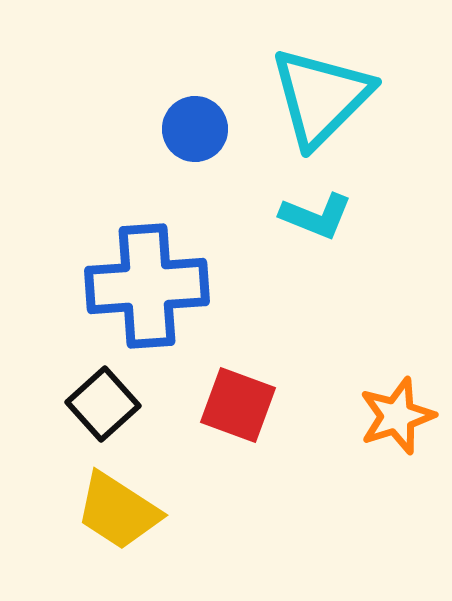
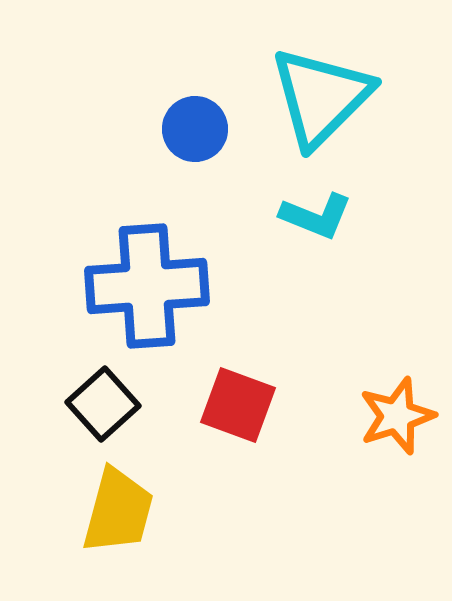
yellow trapezoid: rotated 108 degrees counterclockwise
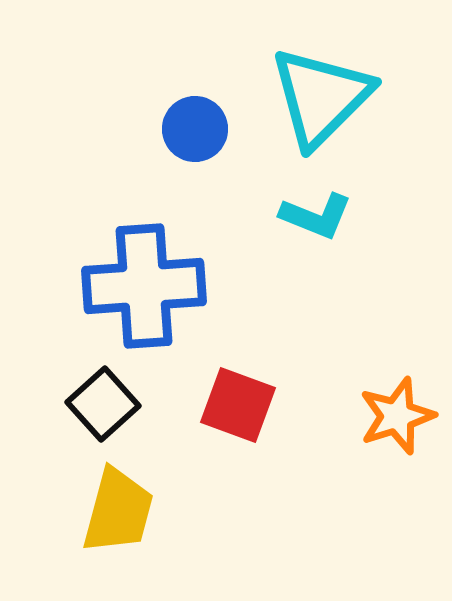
blue cross: moved 3 px left
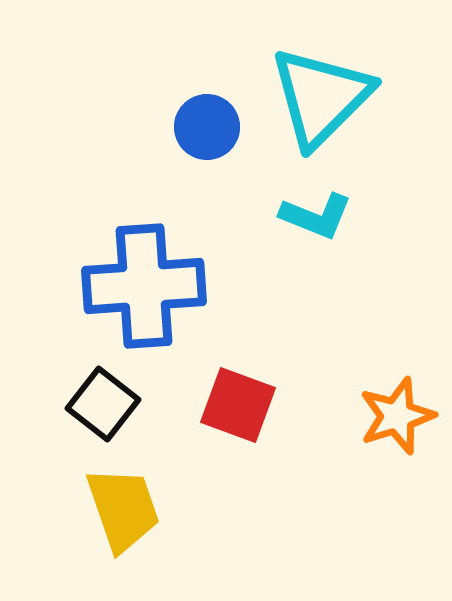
blue circle: moved 12 px right, 2 px up
black square: rotated 10 degrees counterclockwise
yellow trapezoid: moved 5 px right, 2 px up; rotated 34 degrees counterclockwise
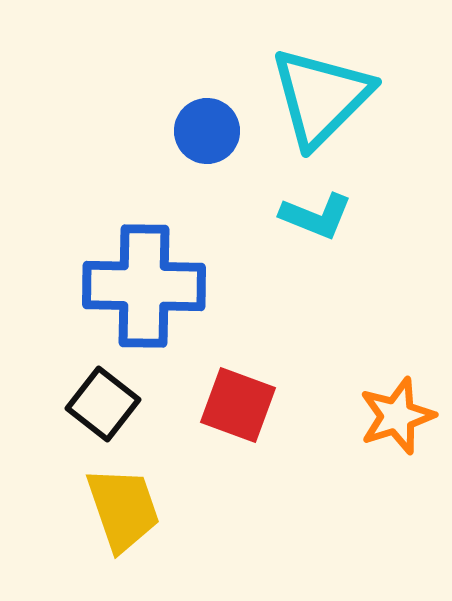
blue circle: moved 4 px down
blue cross: rotated 5 degrees clockwise
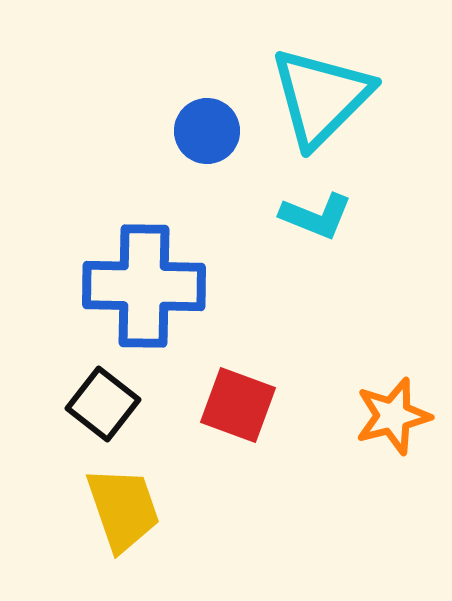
orange star: moved 4 px left; rotated 4 degrees clockwise
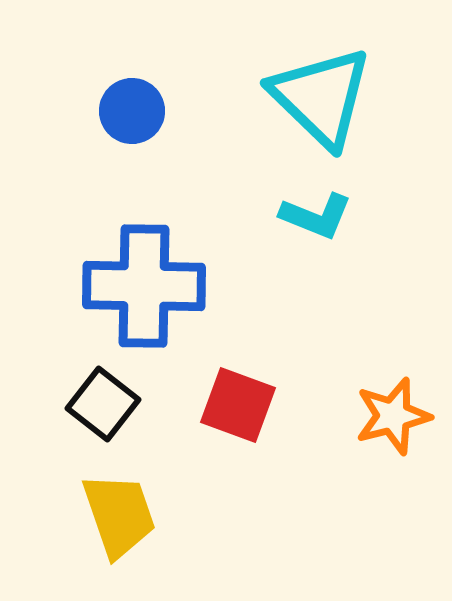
cyan triangle: rotated 31 degrees counterclockwise
blue circle: moved 75 px left, 20 px up
yellow trapezoid: moved 4 px left, 6 px down
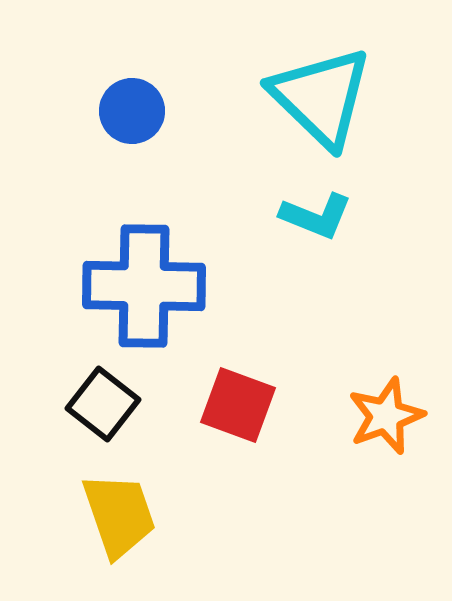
orange star: moved 7 px left; rotated 6 degrees counterclockwise
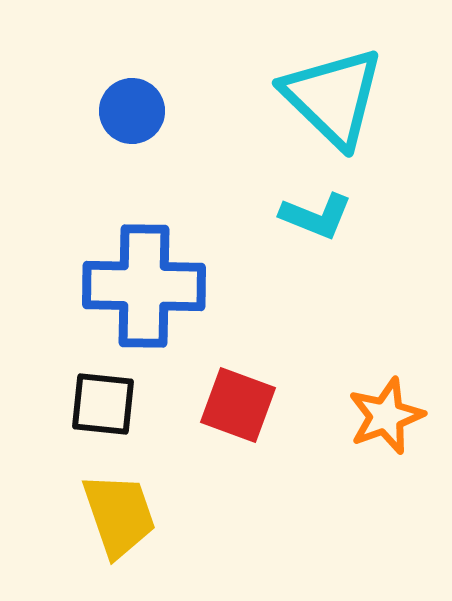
cyan triangle: moved 12 px right
black square: rotated 32 degrees counterclockwise
